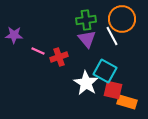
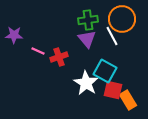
green cross: moved 2 px right
orange rectangle: moved 1 px right, 2 px up; rotated 42 degrees clockwise
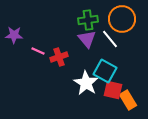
white line: moved 2 px left, 3 px down; rotated 12 degrees counterclockwise
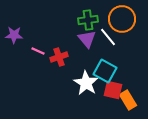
white line: moved 2 px left, 2 px up
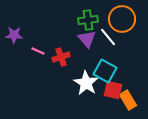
red cross: moved 2 px right
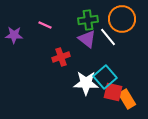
purple triangle: rotated 12 degrees counterclockwise
pink line: moved 7 px right, 26 px up
cyan square: moved 6 px down; rotated 20 degrees clockwise
white star: rotated 30 degrees counterclockwise
red square: moved 2 px down
orange rectangle: moved 1 px left, 1 px up
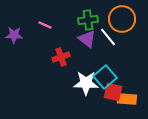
orange rectangle: rotated 54 degrees counterclockwise
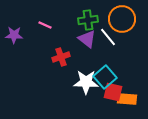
white star: moved 1 px up
